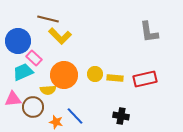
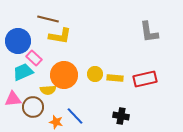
yellow L-shape: rotated 35 degrees counterclockwise
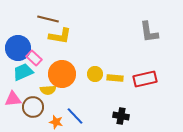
blue circle: moved 7 px down
orange circle: moved 2 px left, 1 px up
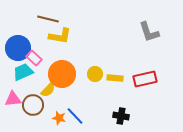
gray L-shape: rotated 10 degrees counterclockwise
yellow semicircle: rotated 42 degrees counterclockwise
brown circle: moved 2 px up
orange star: moved 3 px right, 4 px up
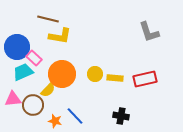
blue circle: moved 1 px left, 1 px up
orange star: moved 4 px left, 3 px down
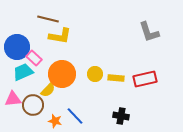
yellow rectangle: moved 1 px right
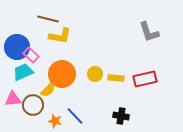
pink rectangle: moved 3 px left, 3 px up
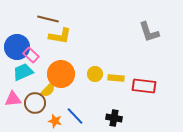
orange circle: moved 1 px left
red rectangle: moved 1 px left, 7 px down; rotated 20 degrees clockwise
brown circle: moved 2 px right, 2 px up
black cross: moved 7 px left, 2 px down
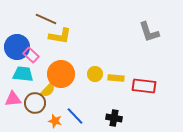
brown line: moved 2 px left; rotated 10 degrees clockwise
cyan trapezoid: moved 2 px down; rotated 30 degrees clockwise
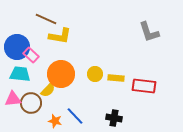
cyan trapezoid: moved 3 px left
brown circle: moved 4 px left
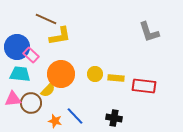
yellow L-shape: rotated 20 degrees counterclockwise
